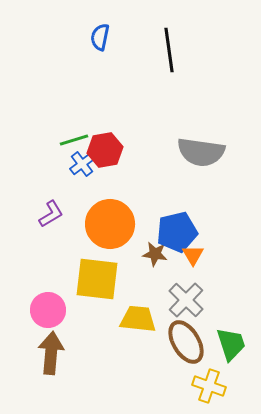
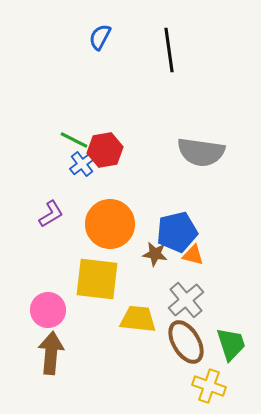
blue semicircle: rotated 16 degrees clockwise
green line: rotated 44 degrees clockwise
orange triangle: rotated 45 degrees counterclockwise
gray cross: rotated 6 degrees clockwise
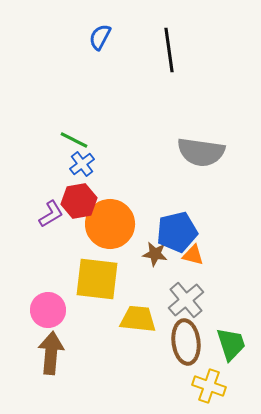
red hexagon: moved 26 px left, 51 px down
brown ellipse: rotated 24 degrees clockwise
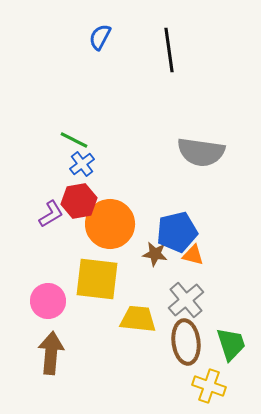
pink circle: moved 9 px up
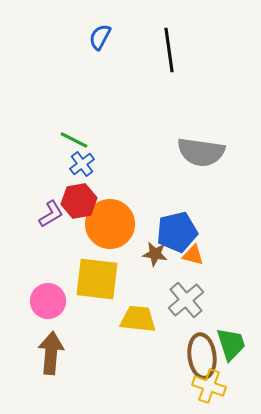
brown ellipse: moved 16 px right, 14 px down
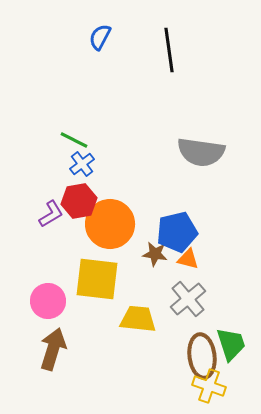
orange triangle: moved 5 px left, 4 px down
gray cross: moved 2 px right, 1 px up
brown arrow: moved 2 px right, 4 px up; rotated 12 degrees clockwise
